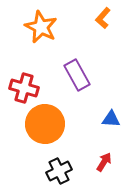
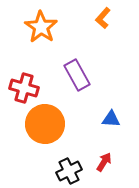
orange star: rotated 8 degrees clockwise
black cross: moved 10 px right
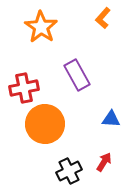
red cross: rotated 28 degrees counterclockwise
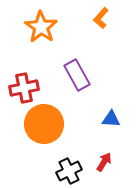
orange L-shape: moved 2 px left
orange circle: moved 1 px left
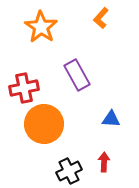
red arrow: rotated 30 degrees counterclockwise
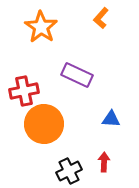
purple rectangle: rotated 36 degrees counterclockwise
red cross: moved 3 px down
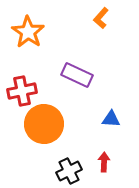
orange star: moved 13 px left, 5 px down
red cross: moved 2 px left
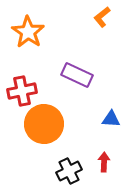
orange L-shape: moved 1 px right, 1 px up; rotated 10 degrees clockwise
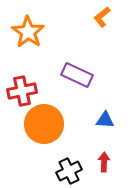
blue triangle: moved 6 px left, 1 px down
